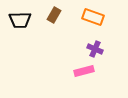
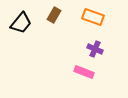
black trapezoid: moved 1 px right, 3 px down; rotated 50 degrees counterclockwise
pink rectangle: moved 1 px down; rotated 36 degrees clockwise
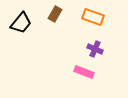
brown rectangle: moved 1 px right, 1 px up
